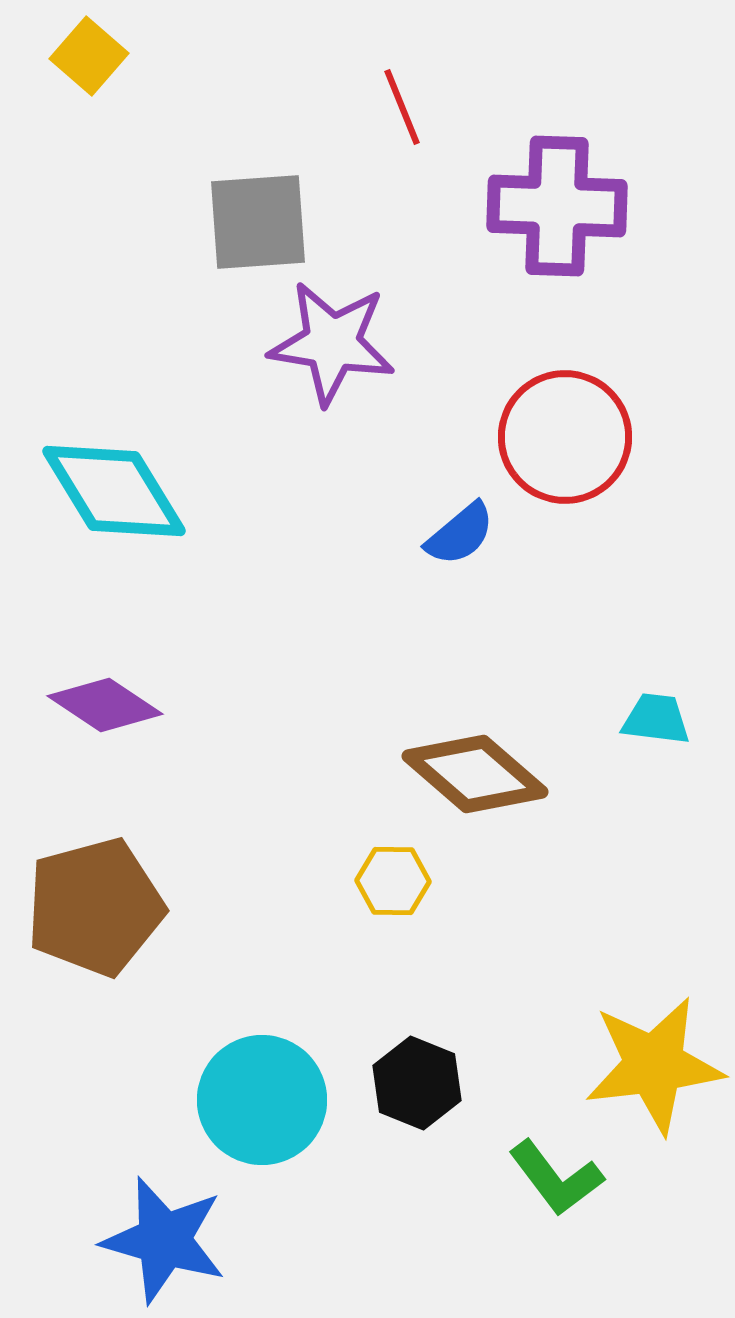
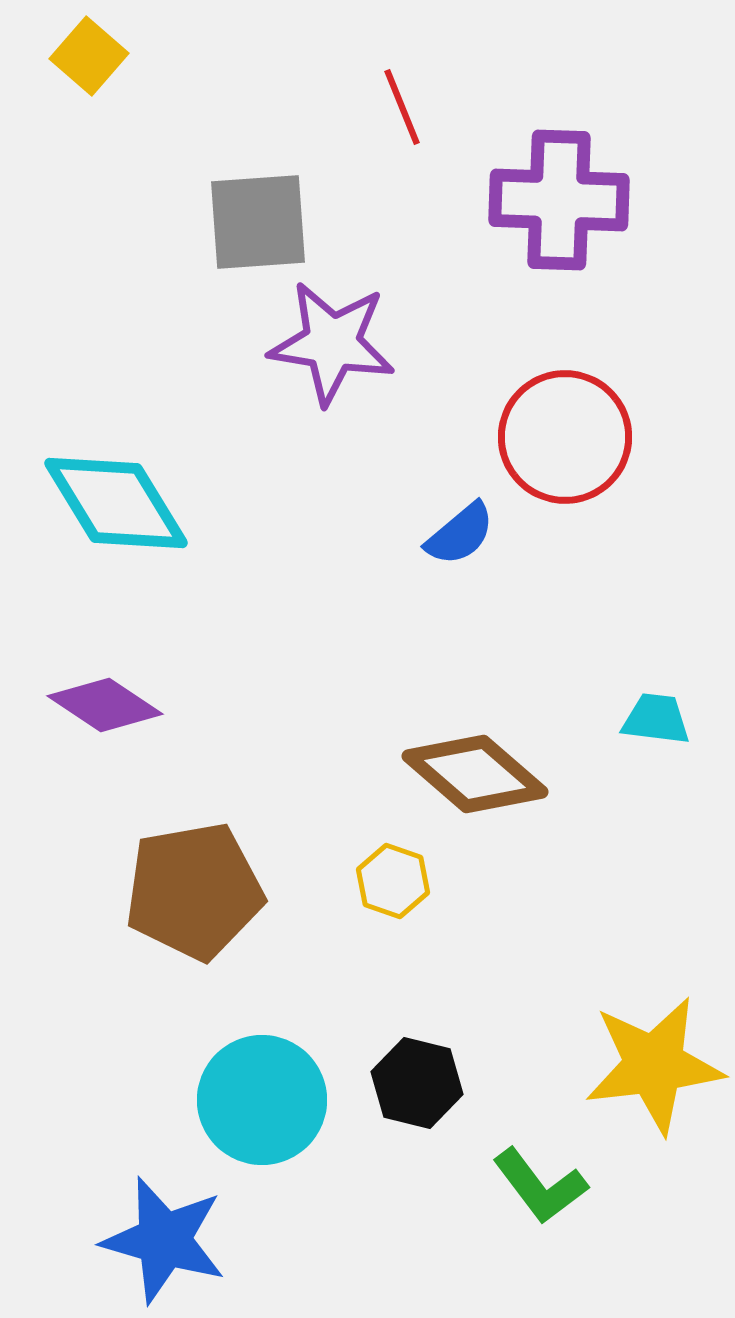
purple cross: moved 2 px right, 6 px up
cyan diamond: moved 2 px right, 12 px down
yellow hexagon: rotated 18 degrees clockwise
brown pentagon: moved 99 px right, 16 px up; rotated 5 degrees clockwise
black hexagon: rotated 8 degrees counterclockwise
green L-shape: moved 16 px left, 8 px down
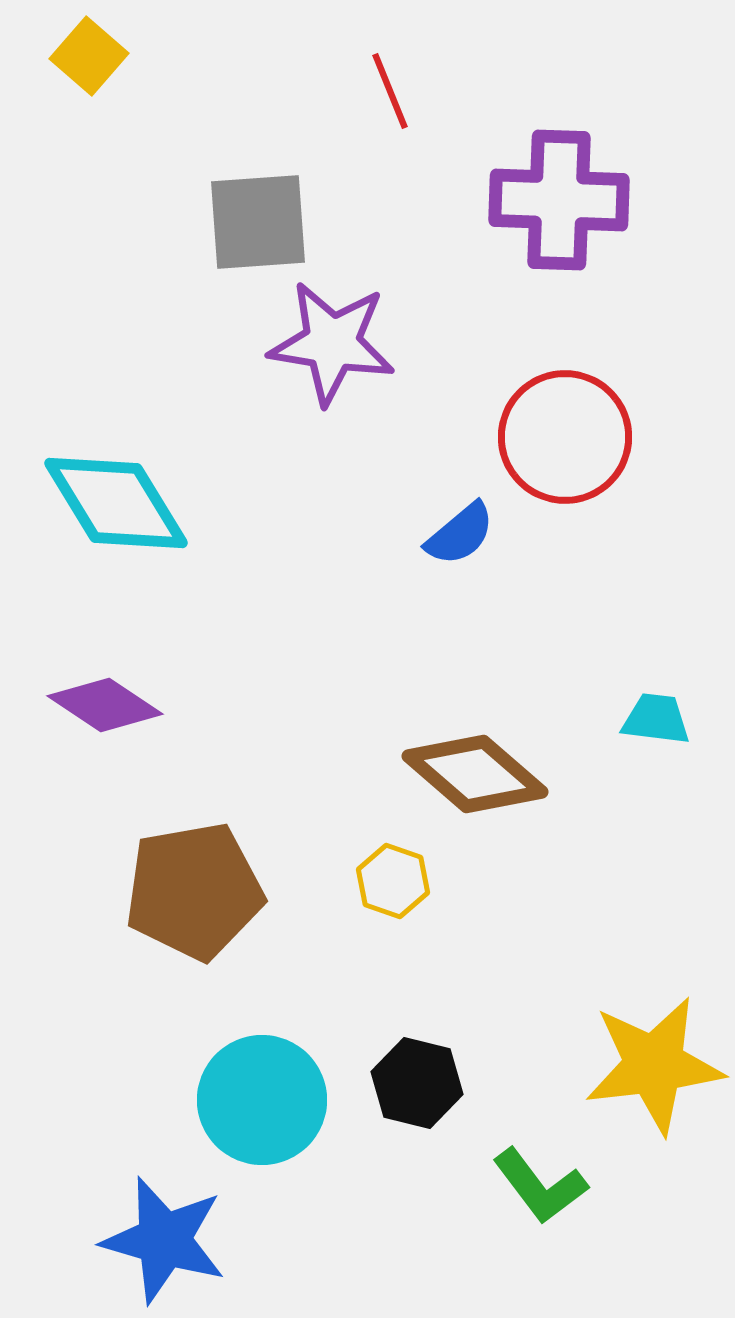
red line: moved 12 px left, 16 px up
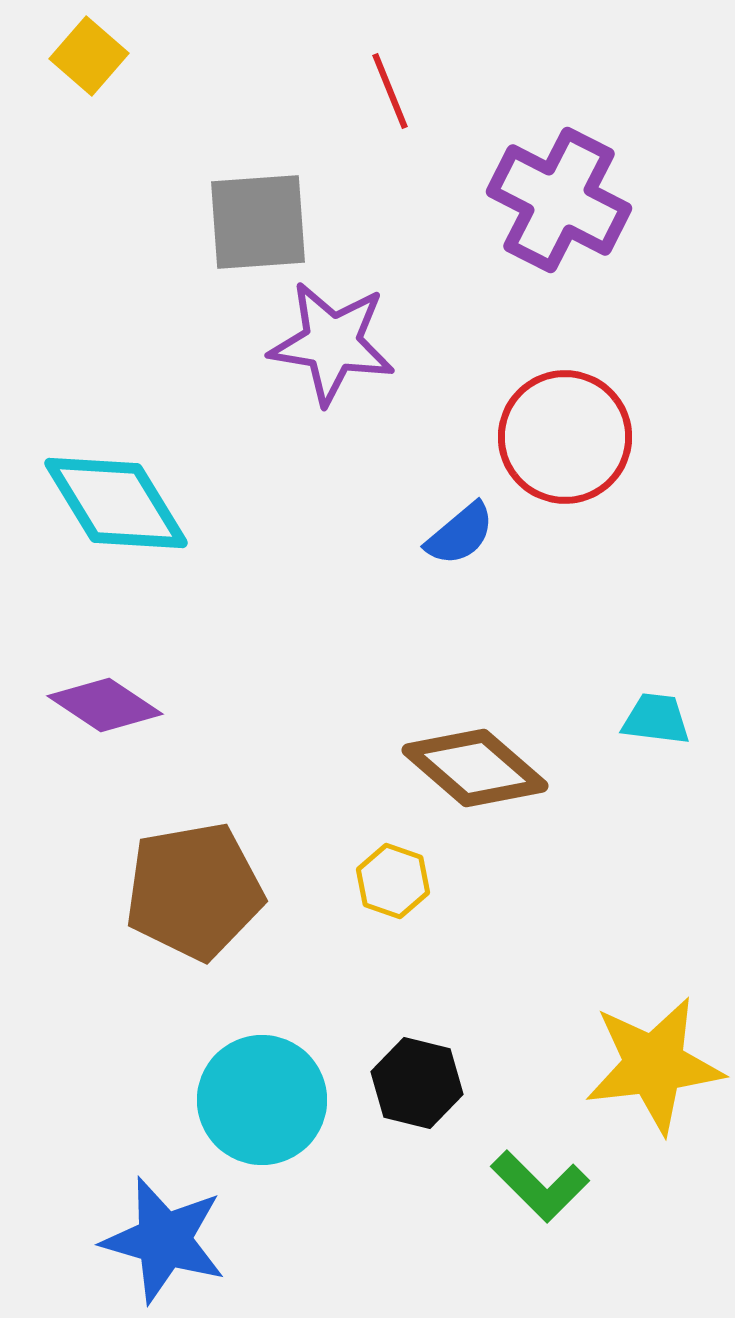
purple cross: rotated 25 degrees clockwise
brown diamond: moved 6 px up
green L-shape: rotated 8 degrees counterclockwise
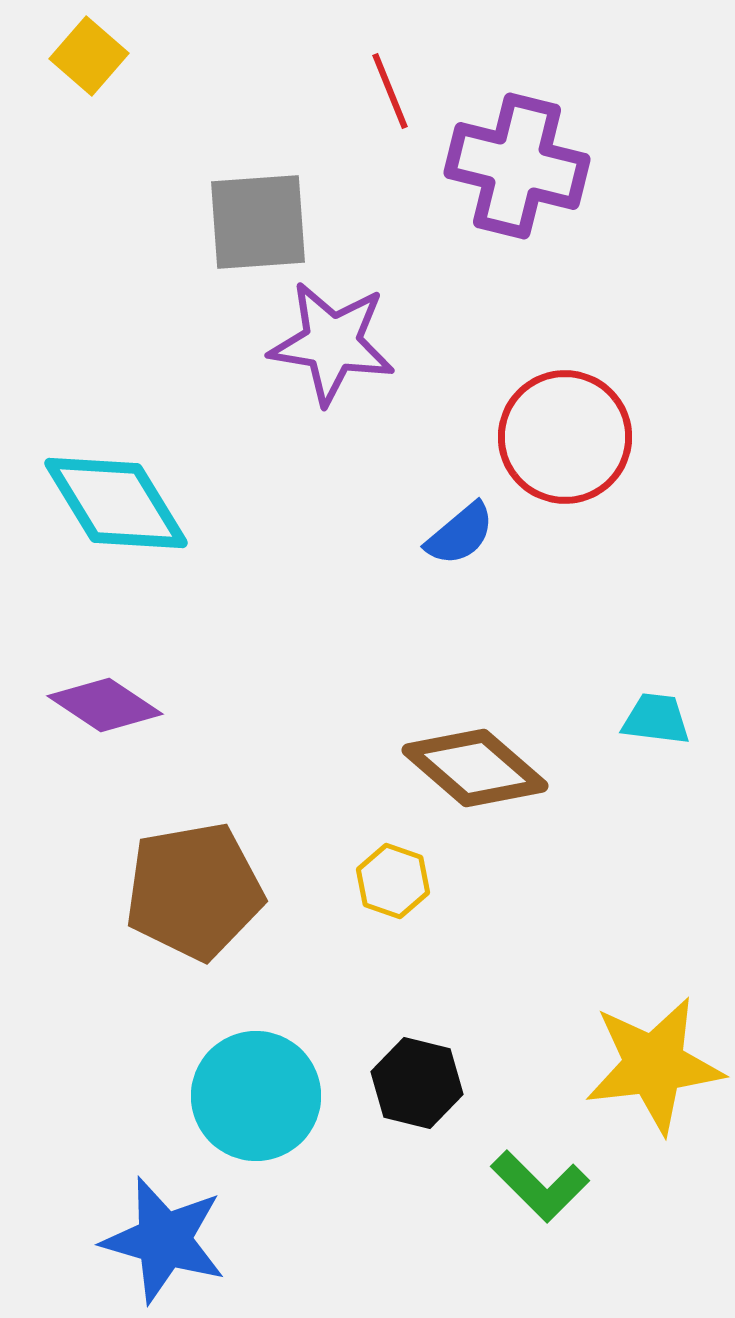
purple cross: moved 42 px left, 34 px up; rotated 13 degrees counterclockwise
cyan circle: moved 6 px left, 4 px up
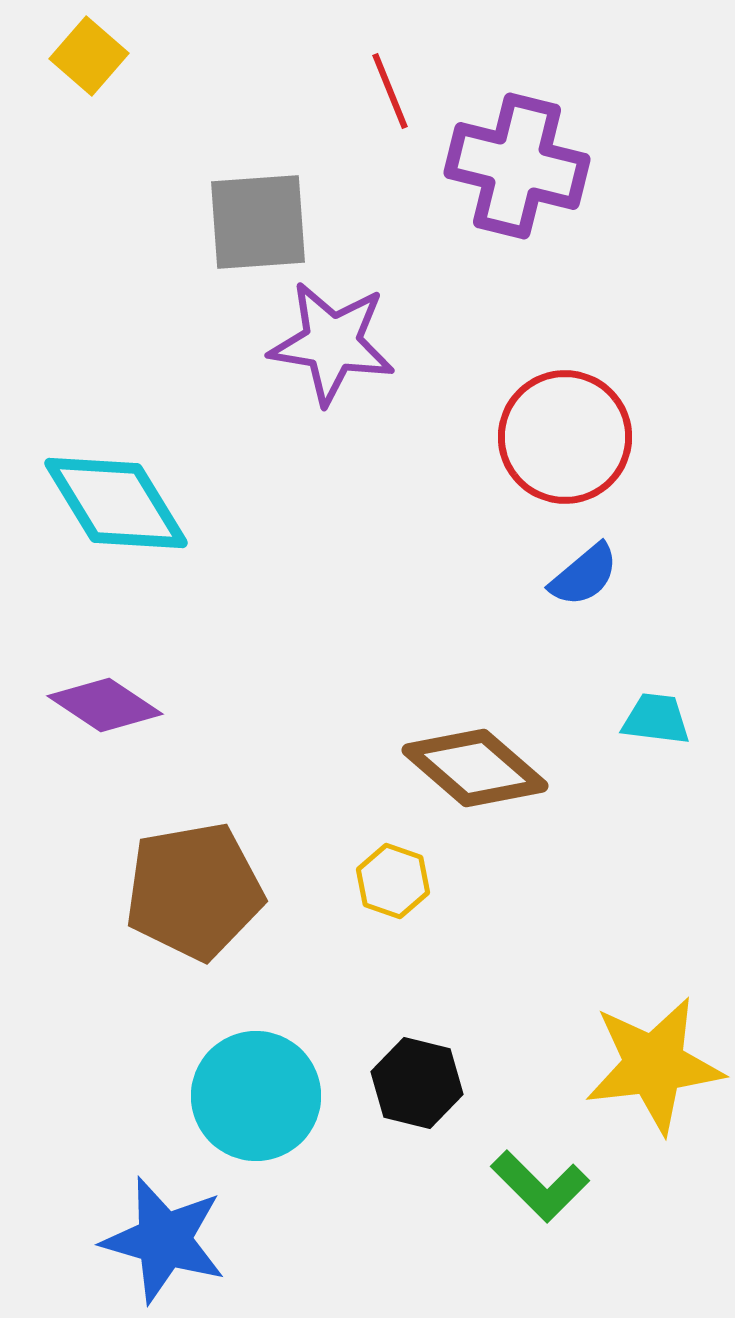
blue semicircle: moved 124 px right, 41 px down
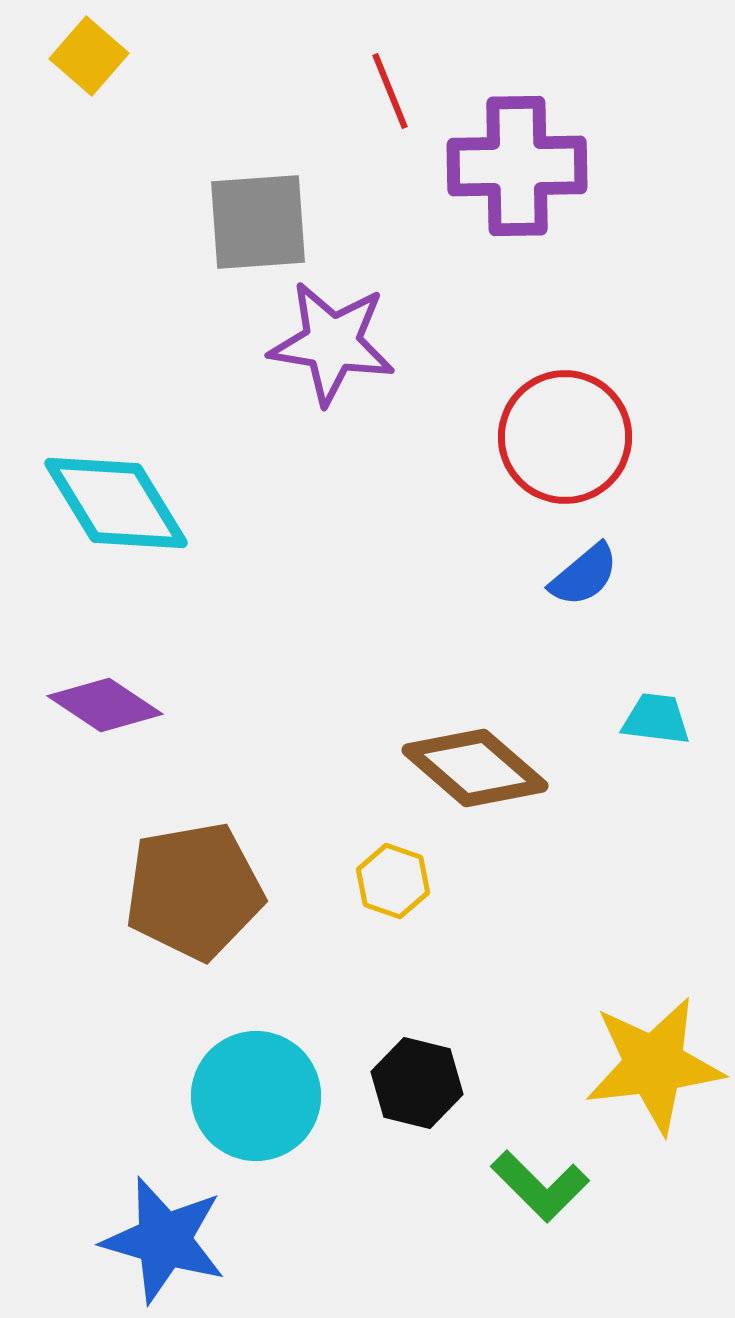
purple cross: rotated 15 degrees counterclockwise
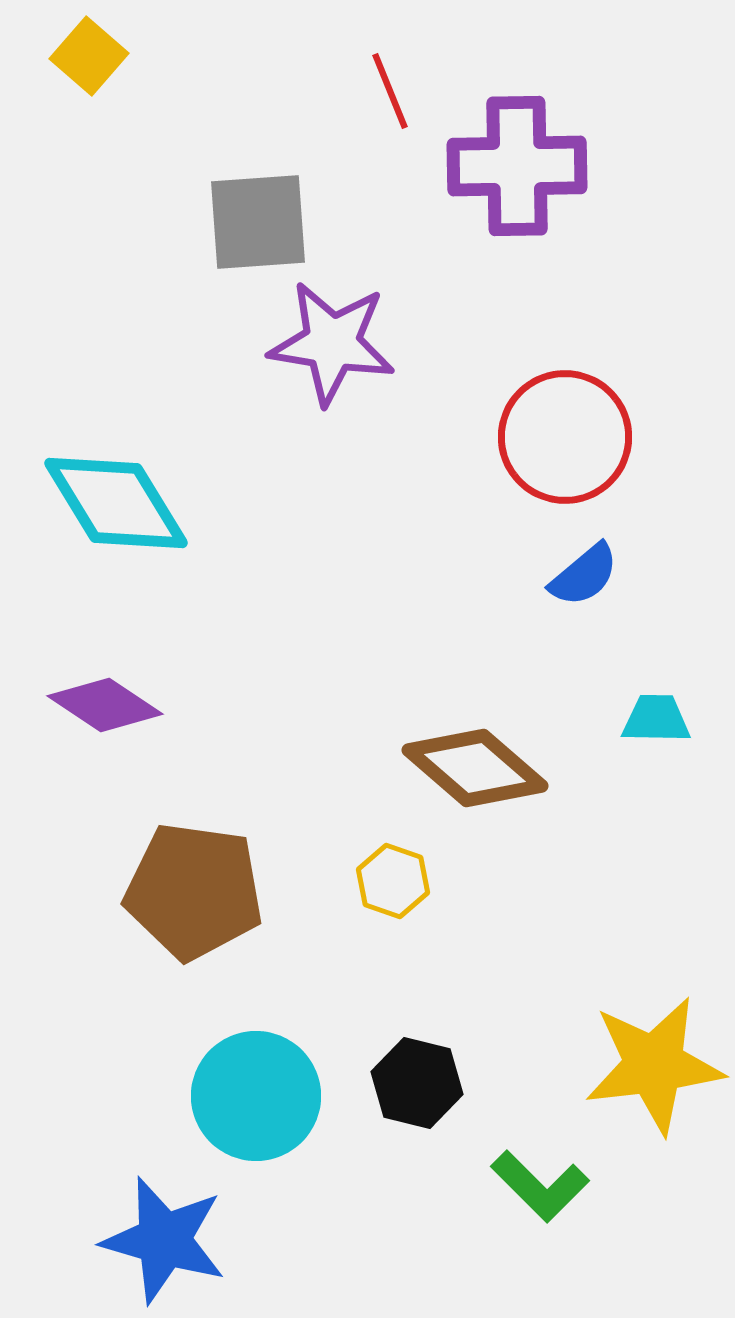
cyan trapezoid: rotated 6 degrees counterclockwise
brown pentagon: rotated 18 degrees clockwise
